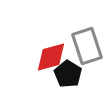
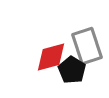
black pentagon: moved 4 px right, 4 px up
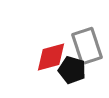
black pentagon: rotated 16 degrees counterclockwise
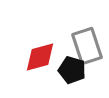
red diamond: moved 11 px left
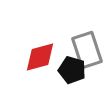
gray rectangle: moved 4 px down
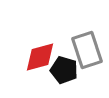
black pentagon: moved 8 px left
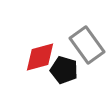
gray rectangle: moved 5 px up; rotated 18 degrees counterclockwise
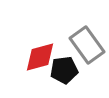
black pentagon: rotated 24 degrees counterclockwise
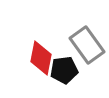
red diamond: moved 1 px right, 1 px down; rotated 64 degrees counterclockwise
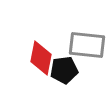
gray rectangle: rotated 48 degrees counterclockwise
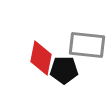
black pentagon: rotated 8 degrees clockwise
